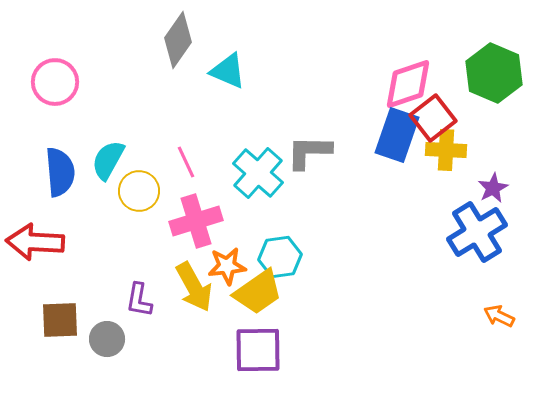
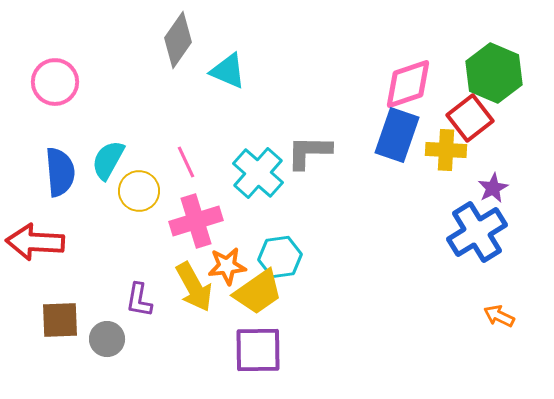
red square: moved 37 px right
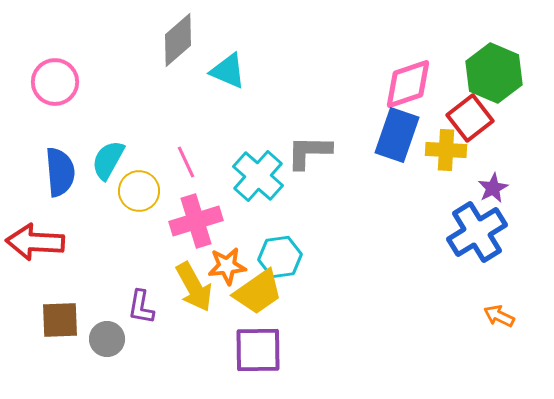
gray diamond: rotated 14 degrees clockwise
cyan cross: moved 3 px down
purple L-shape: moved 2 px right, 7 px down
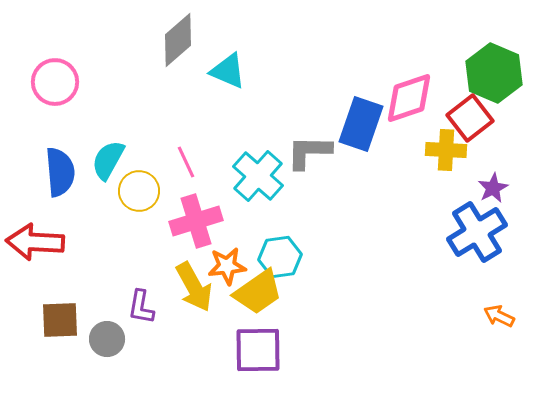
pink diamond: moved 1 px right, 14 px down
blue rectangle: moved 36 px left, 11 px up
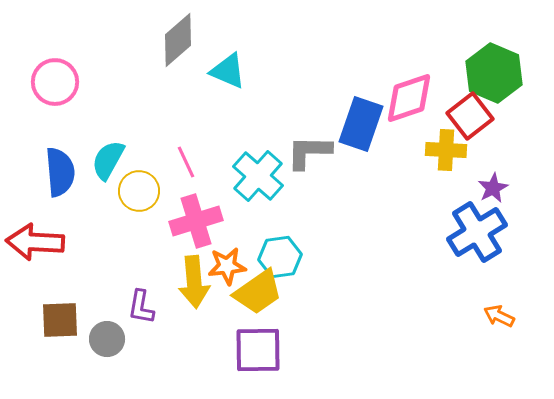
red square: moved 2 px up
yellow arrow: moved 5 px up; rotated 24 degrees clockwise
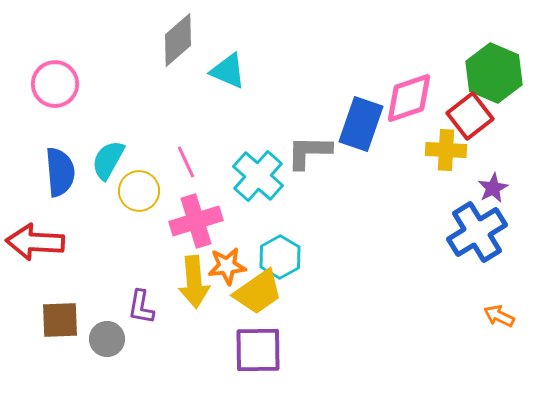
pink circle: moved 2 px down
cyan hexagon: rotated 21 degrees counterclockwise
